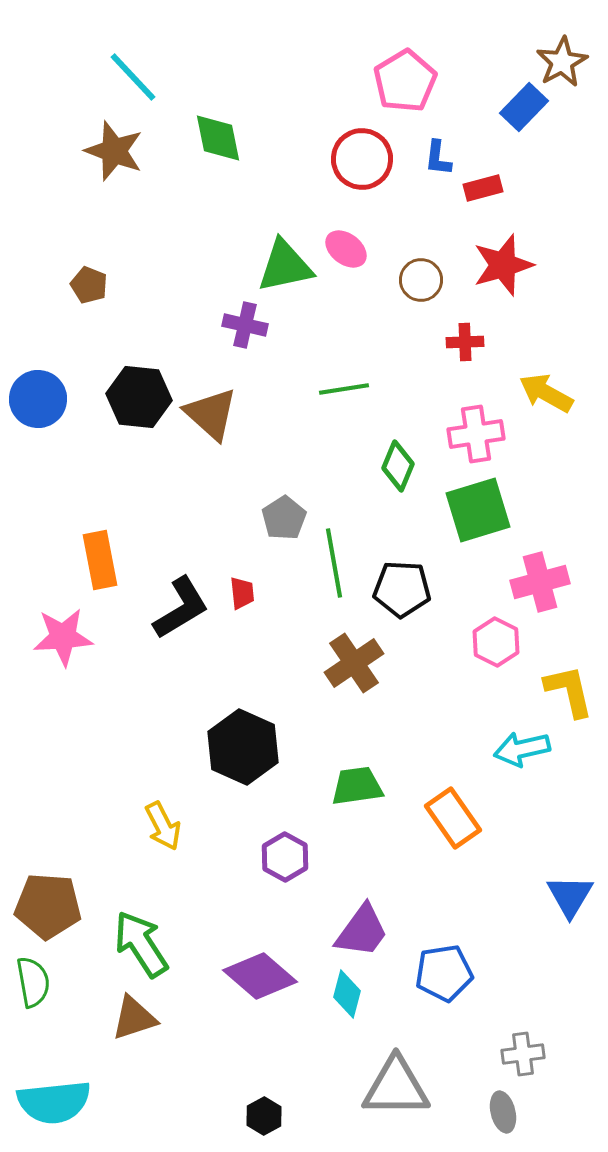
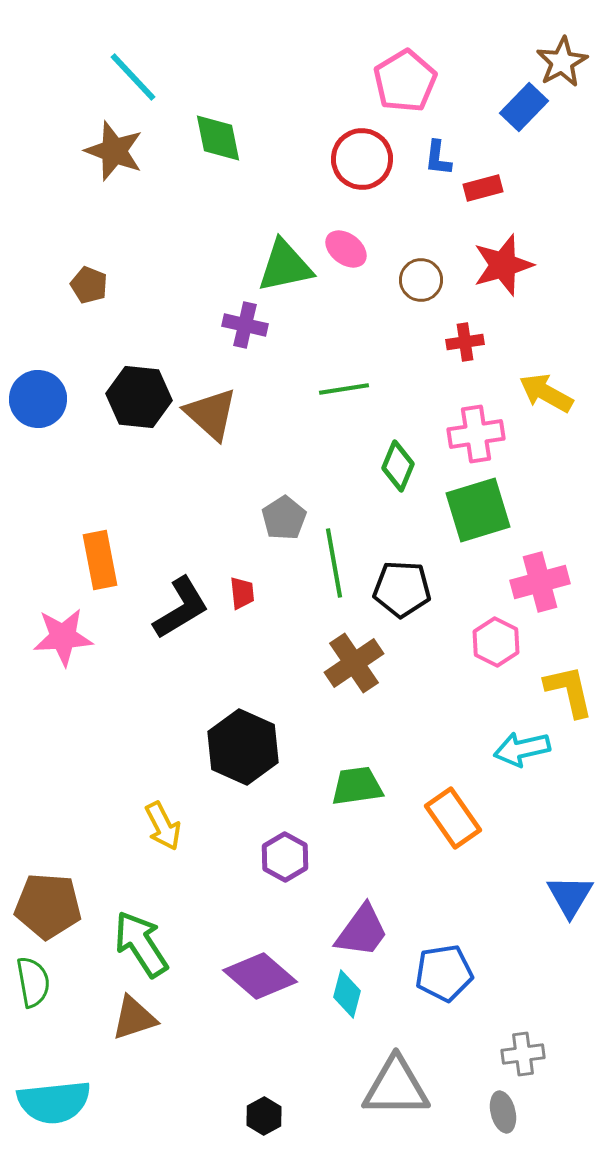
red cross at (465, 342): rotated 6 degrees counterclockwise
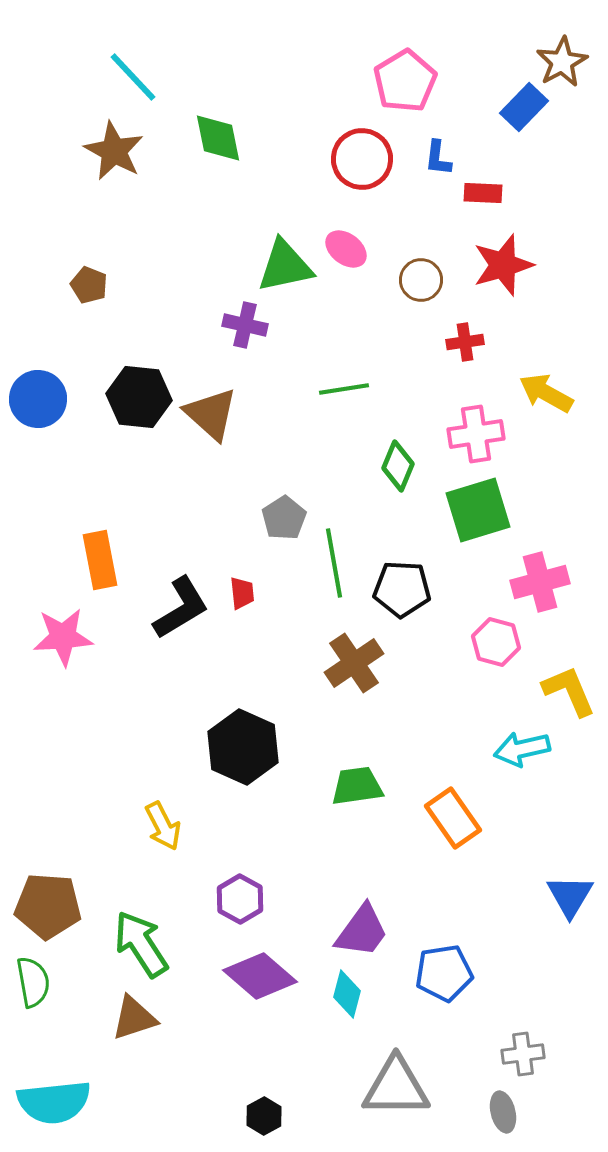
brown star at (114, 151): rotated 8 degrees clockwise
red rectangle at (483, 188): moved 5 px down; rotated 18 degrees clockwise
pink hexagon at (496, 642): rotated 12 degrees counterclockwise
yellow L-shape at (569, 691): rotated 10 degrees counterclockwise
purple hexagon at (285, 857): moved 45 px left, 42 px down
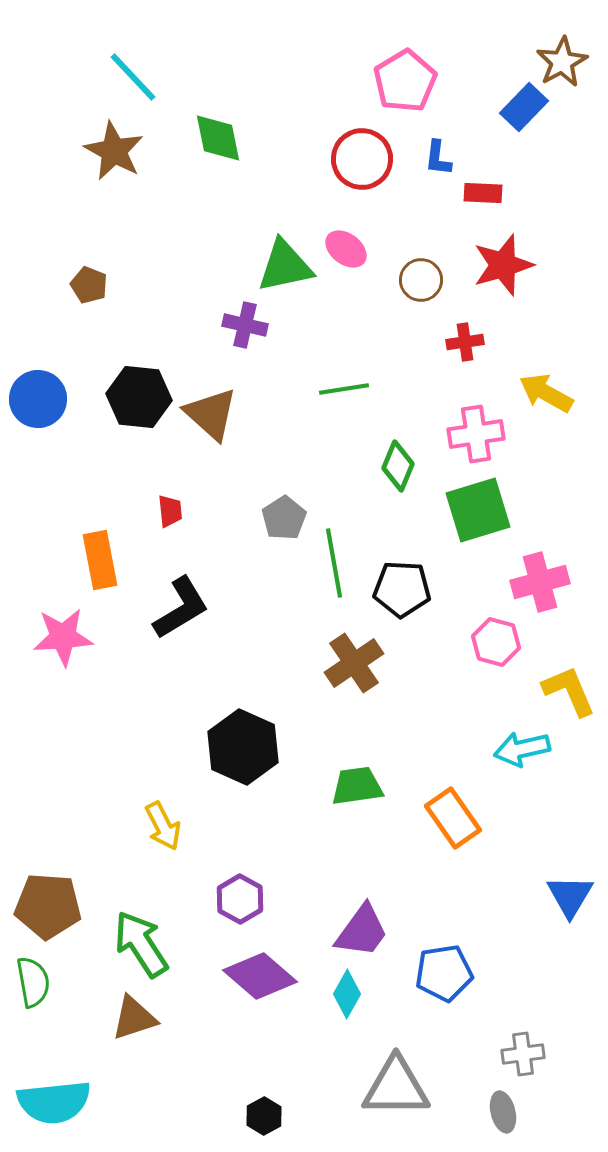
red trapezoid at (242, 593): moved 72 px left, 82 px up
cyan diamond at (347, 994): rotated 15 degrees clockwise
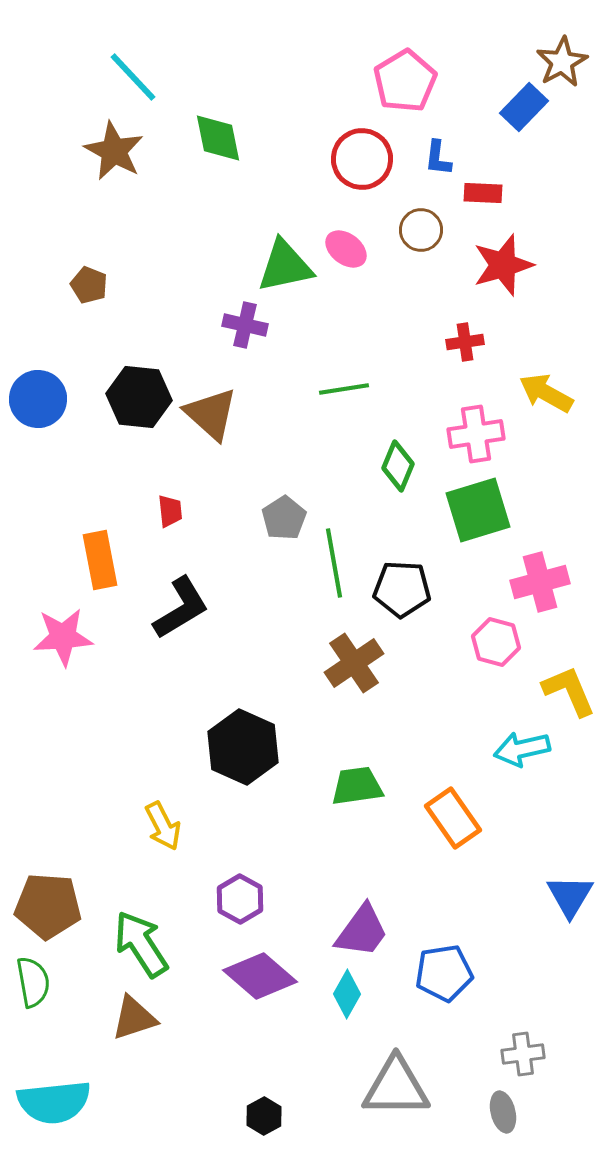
brown circle at (421, 280): moved 50 px up
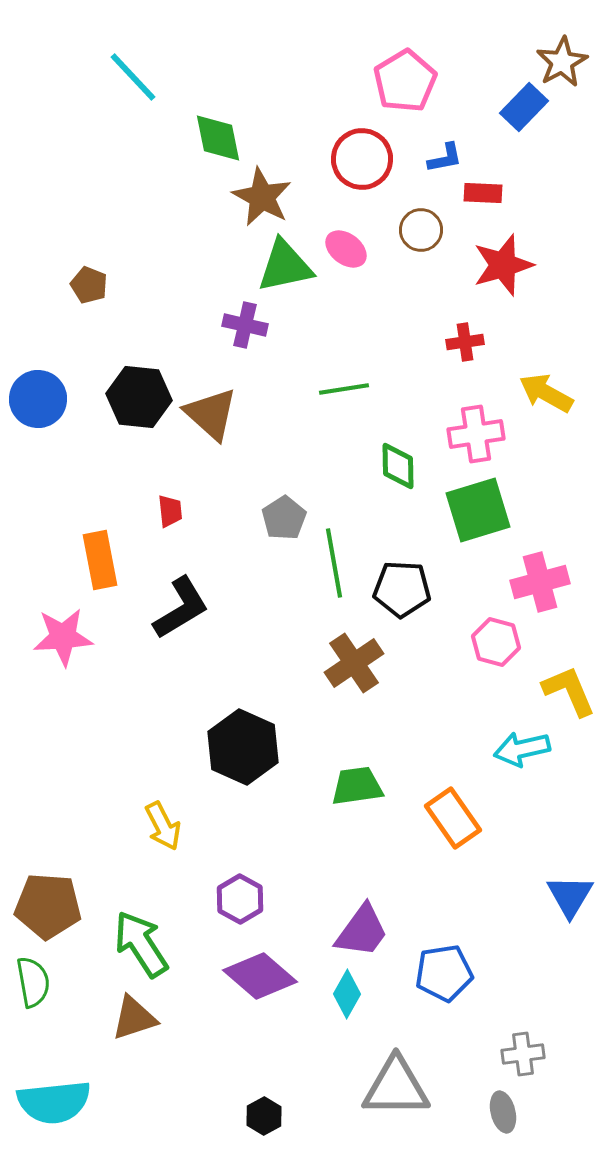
brown star at (114, 151): moved 148 px right, 46 px down
blue L-shape at (438, 158): moved 7 px right; rotated 108 degrees counterclockwise
green diamond at (398, 466): rotated 24 degrees counterclockwise
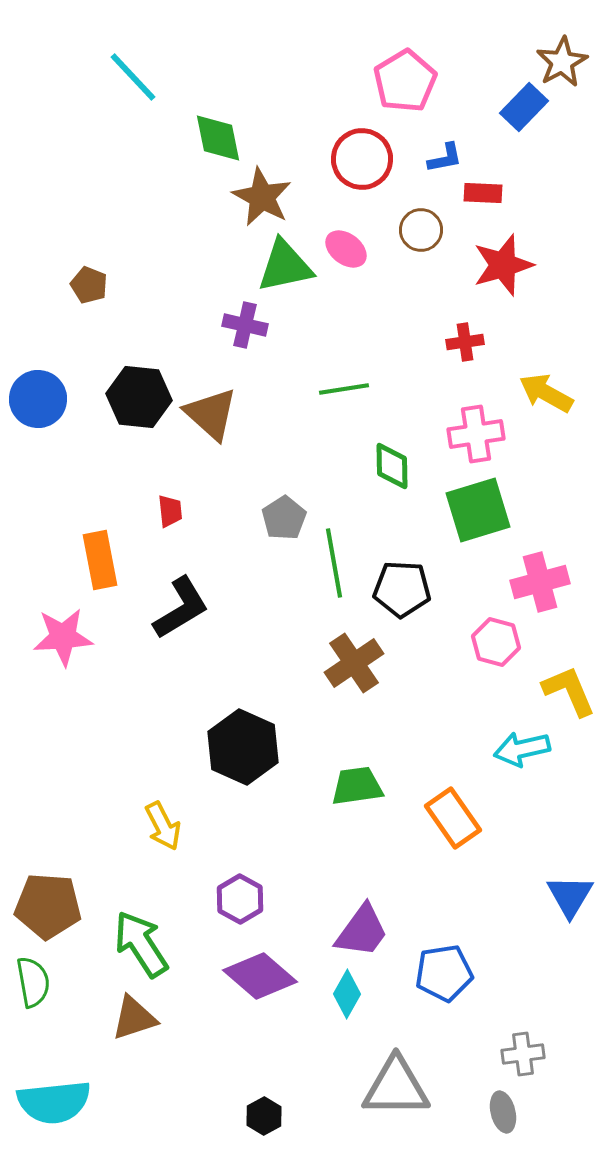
green diamond at (398, 466): moved 6 px left
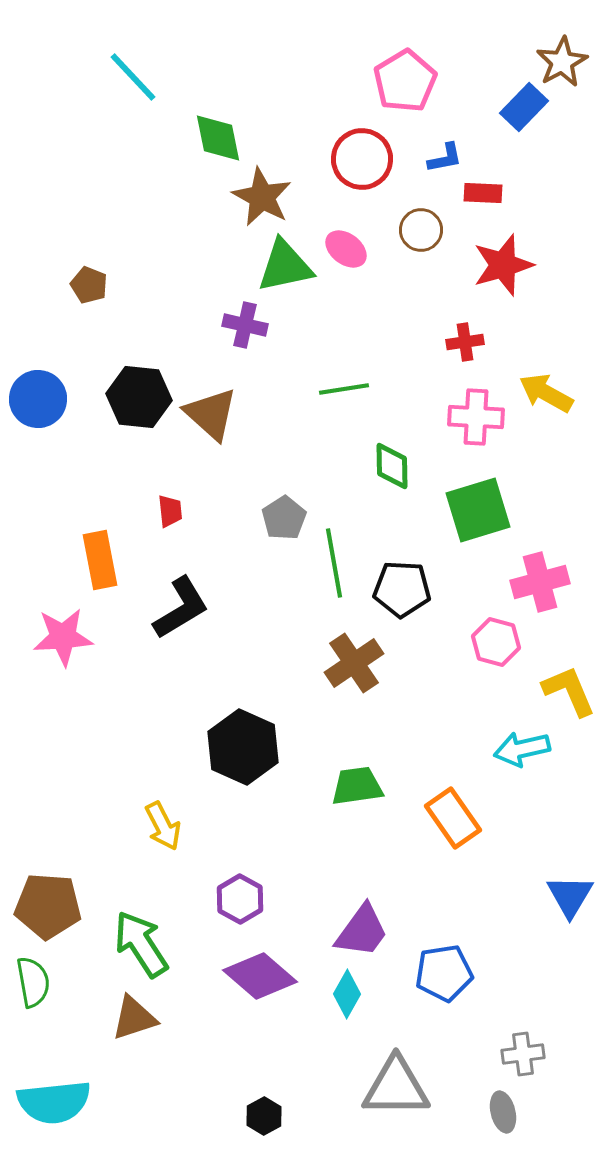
pink cross at (476, 434): moved 17 px up; rotated 12 degrees clockwise
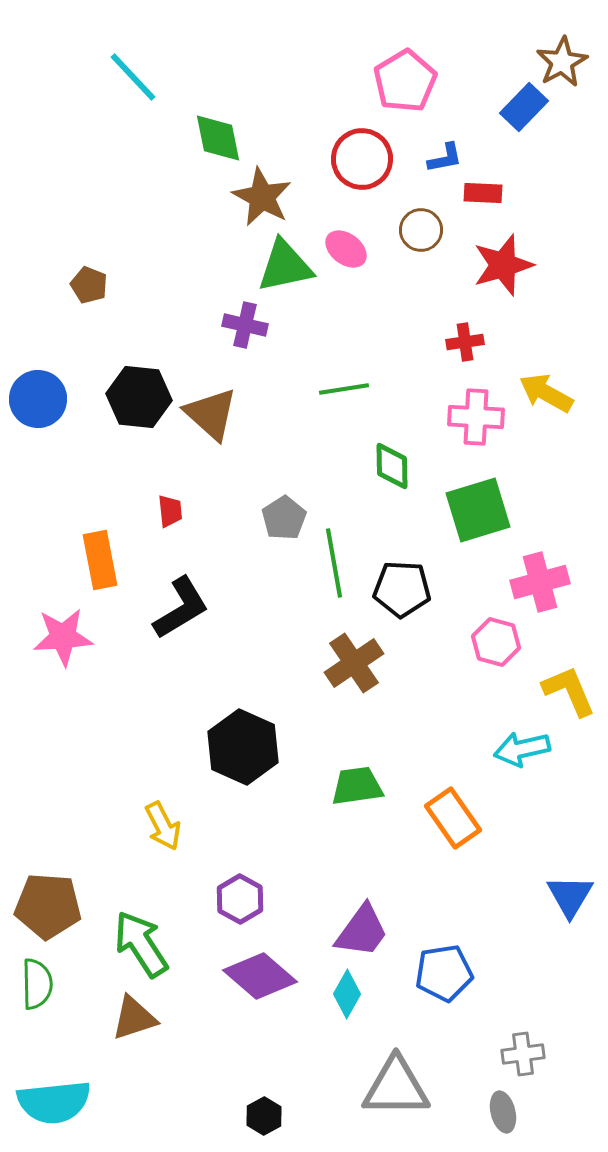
green semicircle at (33, 982): moved 4 px right, 2 px down; rotated 9 degrees clockwise
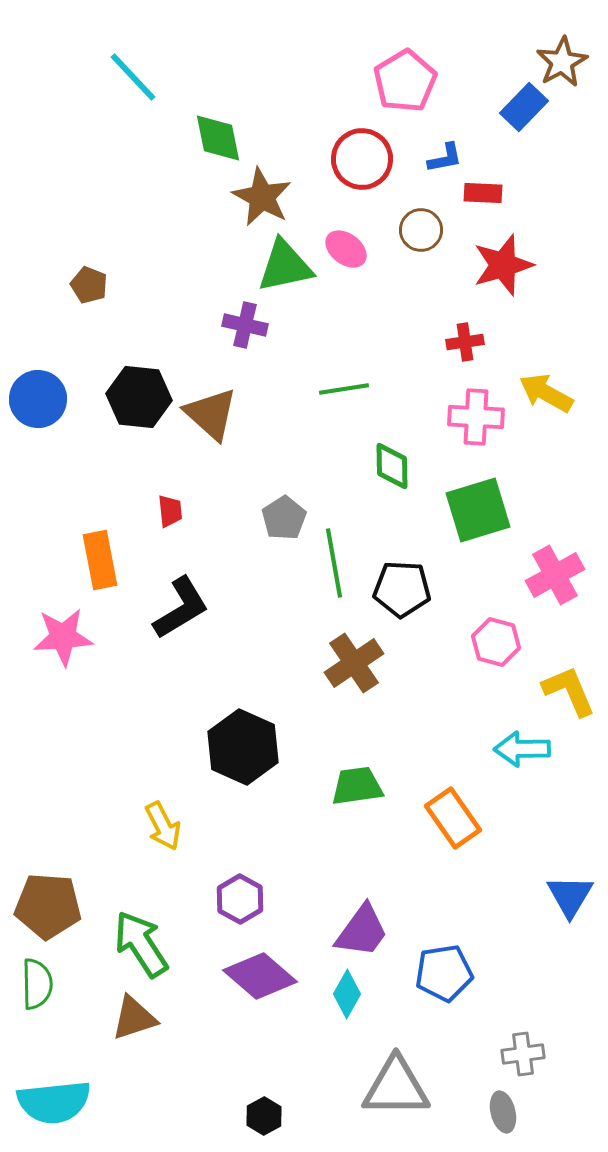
pink cross at (540, 582): moved 15 px right, 7 px up; rotated 14 degrees counterclockwise
cyan arrow at (522, 749): rotated 12 degrees clockwise
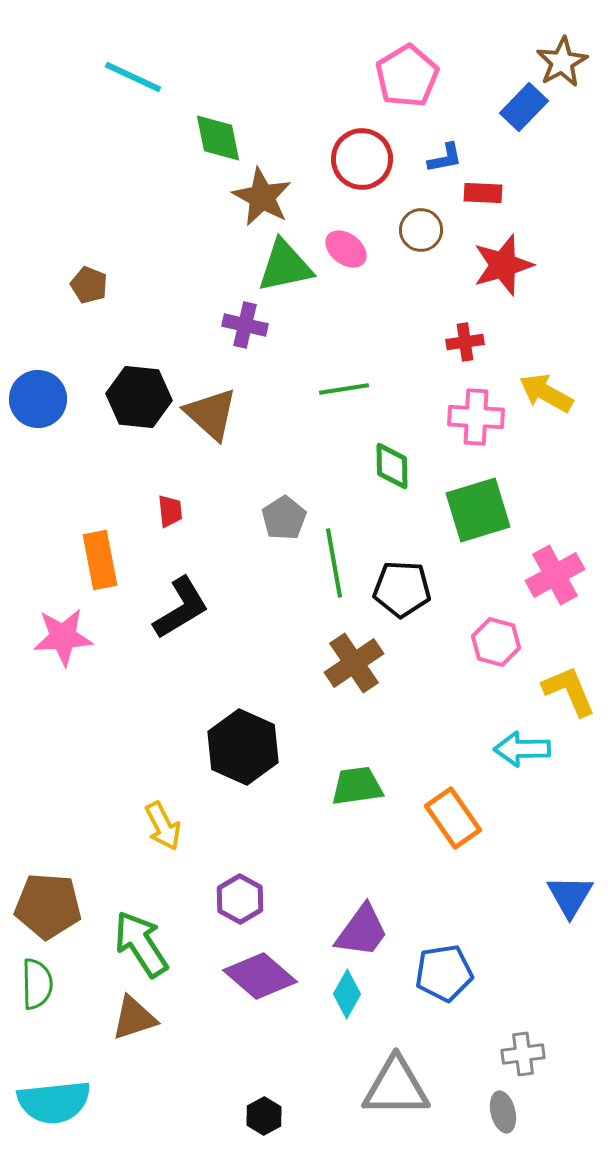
cyan line at (133, 77): rotated 22 degrees counterclockwise
pink pentagon at (405, 81): moved 2 px right, 5 px up
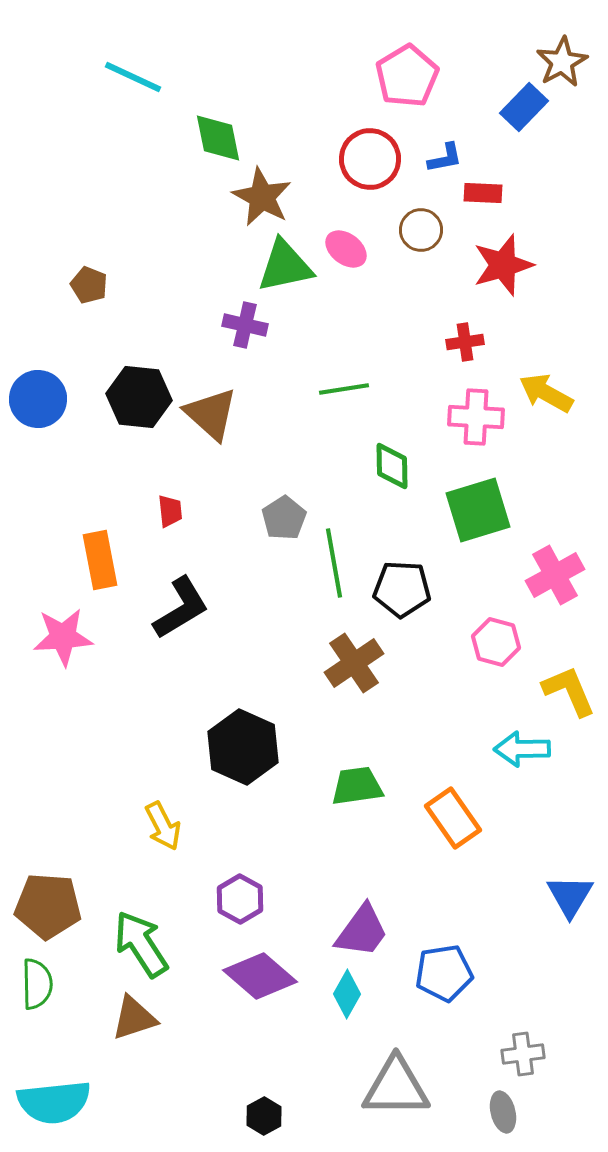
red circle at (362, 159): moved 8 px right
